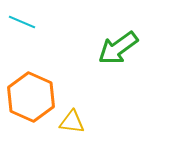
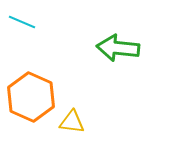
green arrow: rotated 42 degrees clockwise
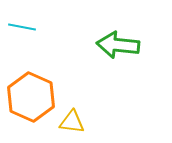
cyan line: moved 5 px down; rotated 12 degrees counterclockwise
green arrow: moved 3 px up
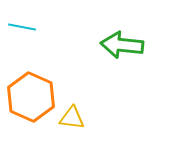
green arrow: moved 4 px right
yellow triangle: moved 4 px up
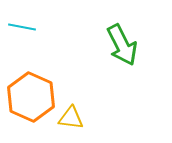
green arrow: rotated 123 degrees counterclockwise
yellow triangle: moved 1 px left
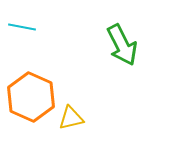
yellow triangle: rotated 20 degrees counterclockwise
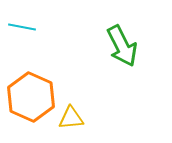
green arrow: moved 1 px down
yellow triangle: rotated 8 degrees clockwise
